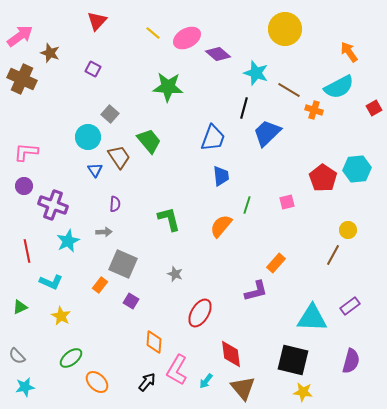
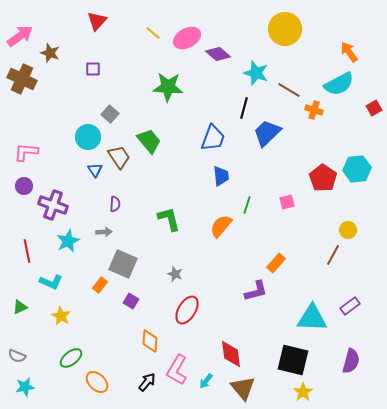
purple square at (93, 69): rotated 28 degrees counterclockwise
cyan semicircle at (339, 87): moved 3 px up
red ellipse at (200, 313): moved 13 px left, 3 px up
orange diamond at (154, 342): moved 4 px left, 1 px up
gray semicircle at (17, 356): rotated 24 degrees counterclockwise
yellow star at (303, 392): rotated 30 degrees clockwise
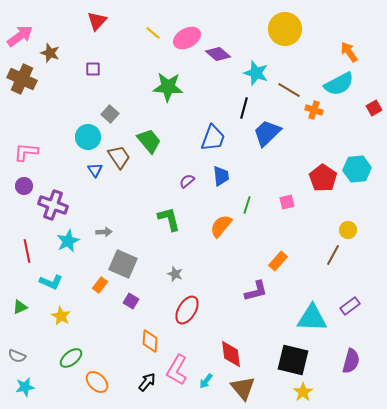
purple semicircle at (115, 204): moved 72 px right, 23 px up; rotated 133 degrees counterclockwise
orange rectangle at (276, 263): moved 2 px right, 2 px up
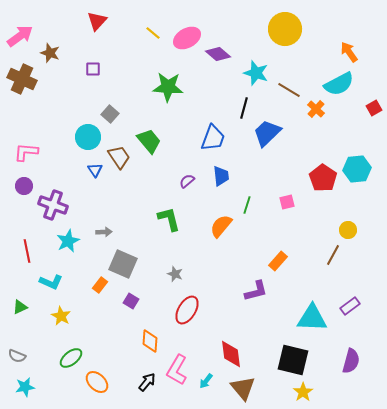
orange cross at (314, 110): moved 2 px right, 1 px up; rotated 24 degrees clockwise
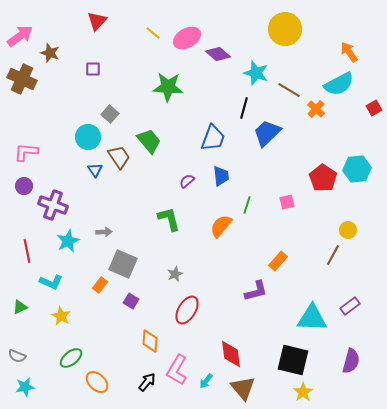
gray star at (175, 274): rotated 28 degrees clockwise
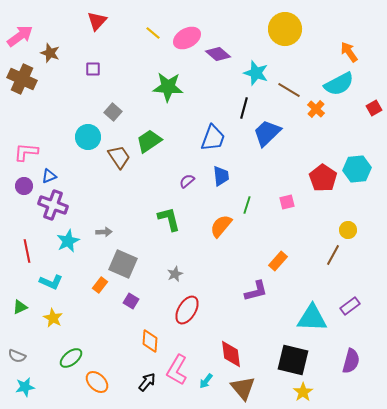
gray square at (110, 114): moved 3 px right, 2 px up
green trapezoid at (149, 141): rotated 84 degrees counterclockwise
blue triangle at (95, 170): moved 46 px left, 6 px down; rotated 42 degrees clockwise
yellow star at (61, 316): moved 8 px left, 2 px down
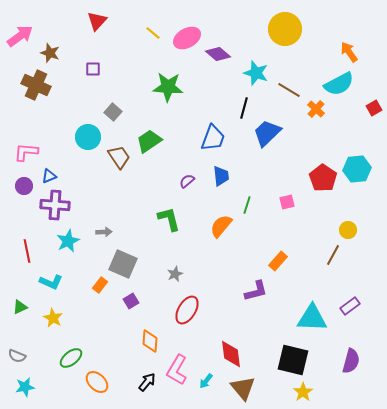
brown cross at (22, 79): moved 14 px right, 6 px down
purple cross at (53, 205): moved 2 px right; rotated 16 degrees counterclockwise
purple square at (131, 301): rotated 28 degrees clockwise
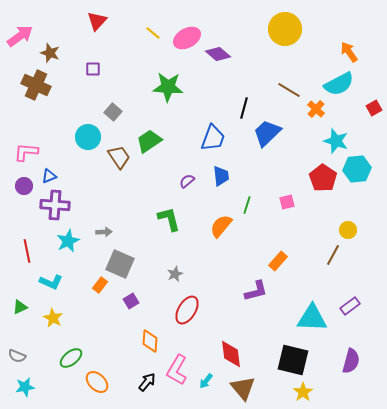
cyan star at (256, 73): moved 80 px right, 68 px down
gray square at (123, 264): moved 3 px left
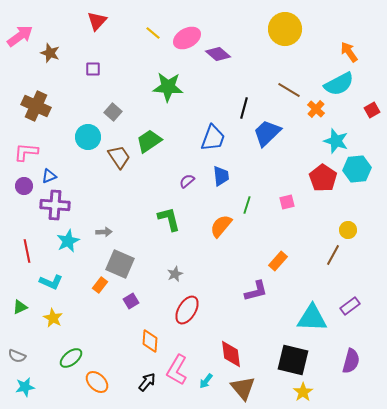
brown cross at (36, 85): moved 21 px down
red square at (374, 108): moved 2 px left, 2 px down
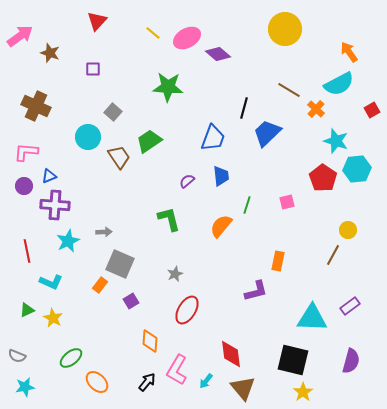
orange rectangle at (278, 261): rotated 30 degrees counterclockwise
green triangle at (20, 307): moved 7 px right, 3 px down
